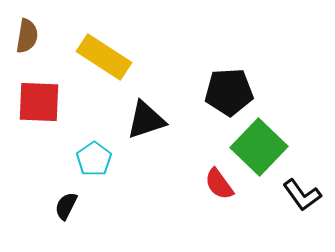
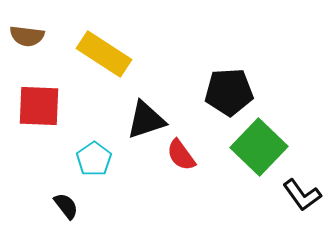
brown semicircle: rotated 88 degrees clockwise
yellow rectangle: moved 3 px up
red square: moved 4 px down
red semicircle: moved 38 px left, 29 px up
black semicircle: rotated 116 degrees clockwise
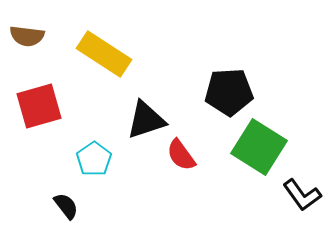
red square: rotated 18 degrees counterclockwise
green square: rotated 12 degrees counterclockwise
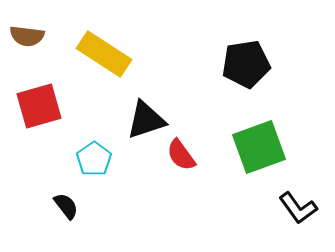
black pentagon: moved 17 px right, 28 px up; rotated 6 degrees counterclockwise
green square: rotated 38 degrees clockwise
black L-shape: moved 4 px left, 13 px down
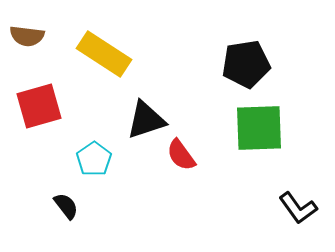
green square: moved 19 px up; rotated 18 degrees clockwise
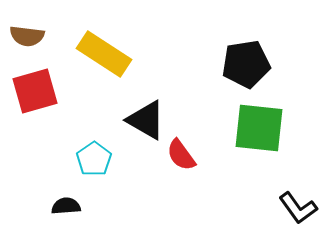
red square: moved 4 px left, 15 px up
black triangle: rotated 48 degrees clockwise
green square: rotated 8 degrees clockwise
black semicircle: rotated 56 degrees counterclockwise
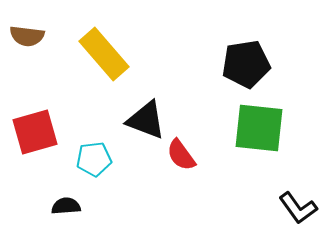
yellow rectangle: rotated 16 degrees clockwise
red square: moved 41 px down
black triangle: rotated 9 degrees counterclockwise
cyan pentagon: rotated 28 degrees clockwise
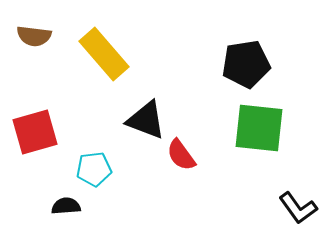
brown semicircle: moved 7 px right
cyan pentagon: moved 10 px down
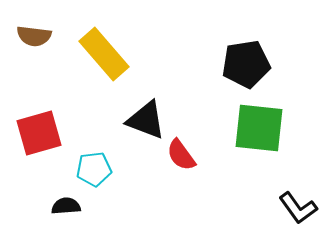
red square: moved 4 px right, 1 px down
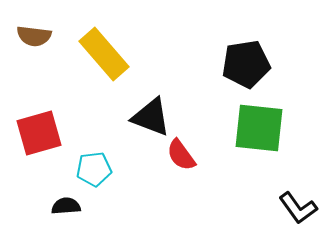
black triangle: moved 5 px right, 3 px up
